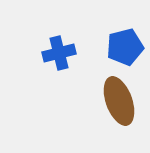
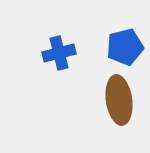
brown ellipse: moved 1 px up; rotated 12 degrees clockwise
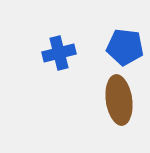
blue pentagon: rotated 21 degrees clockwise
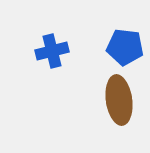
blue cross: moved 7 px left, 2 px up
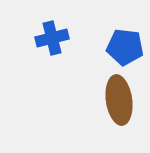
blue cross: moved 13 px up
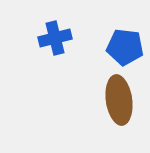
blue cross: moved 3 px right
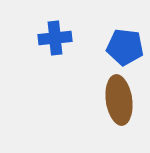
blue cross: rotated 8 degrees clockwise
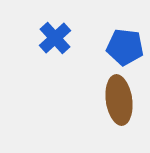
blue cross: rotated 36 degrees counterclockwise
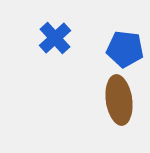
blue pentagon: moved 2 px down
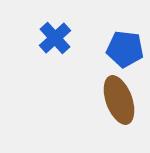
brown ellipse: rotated 12 degrees counterclockwise
